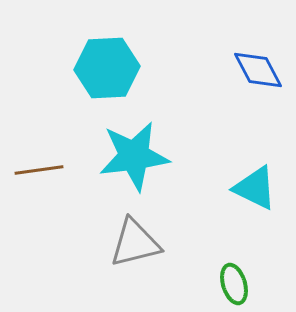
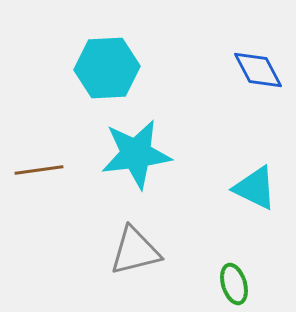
cyan star: moved 2 px right, 2 px up
gray triangle: moved 8 px down
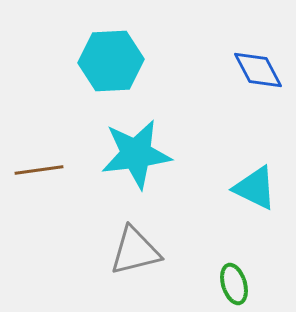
cyan hexagon: moved 4 px right, 7 px up
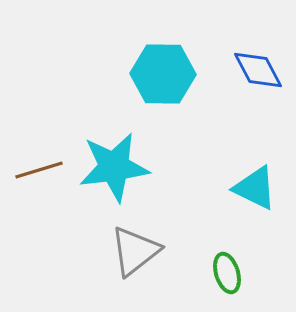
cyan hexagon: moved 52 px right, 13 px down; rotated 4 degrees clockwise
cyan star: moved 22 px left, 13 px down
brown line: rotated 9 degrees counterclockwise
gray triangle: rotated 24 degrees counterclockwise
green ellipse: moved 7 px left, 11 px up
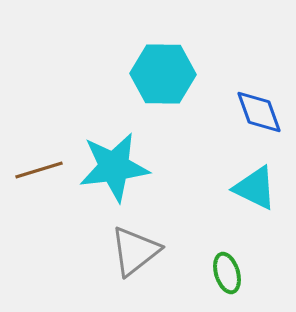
blue diamond: moved 1 px right, 42 px down; rotated 8 degrees clockwise
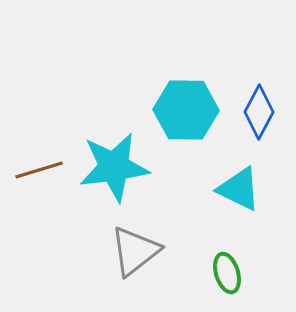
cyan hexagon: moved 23 px right, 36 px down
blue diamond: rotated 48 degrees clockwise
cyan triangle: moved 16 px left, 1 px down
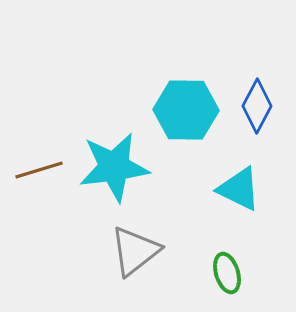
blue diamond: moved 2 px left, 6 px up
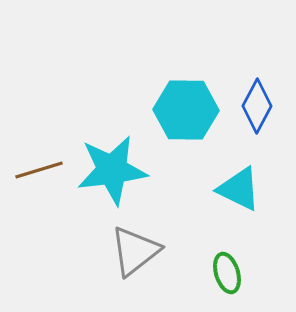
cyan star: moved 2 px left, 3 px down
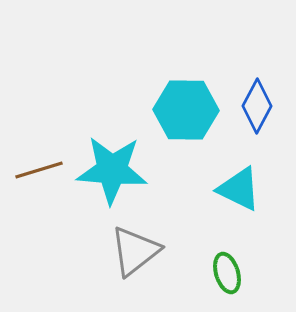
cyan star: rotated 12 degrees clockwise
